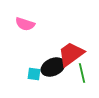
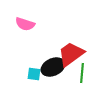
green line: rotated 18 degrees clockwise
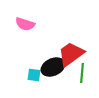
cyan square: moved 1 px down
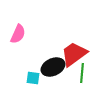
pink semicircle: moved 7 px left, 10 px down; rotated 84 degrees counterclockwise
red trapezoid: moved 3 px right
cyan square: moved 1 px left, 3 px down
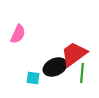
black ellipse: moved 2 px right
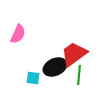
green line: moved 3 px left, 2 px down
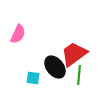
black ellipse: rotated 75 degrees clockwise
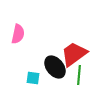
pink semicircle: rotated 12 degrees counterclockwise
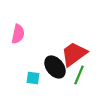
green line: rotated 18 degrees clockwise
